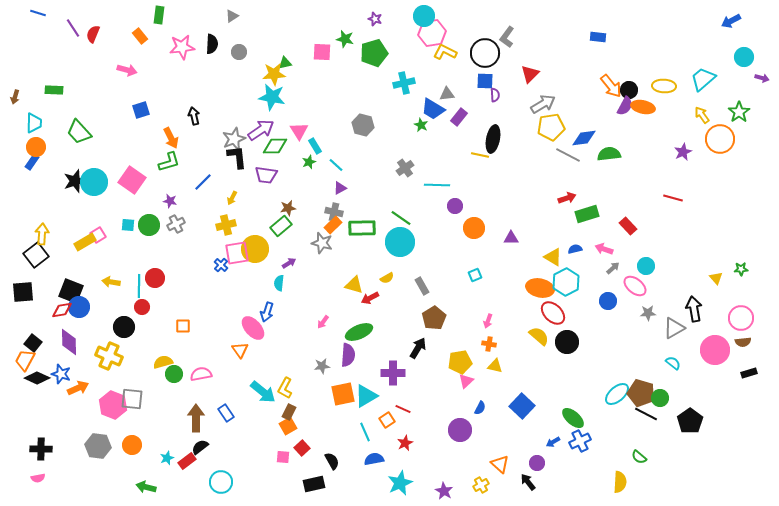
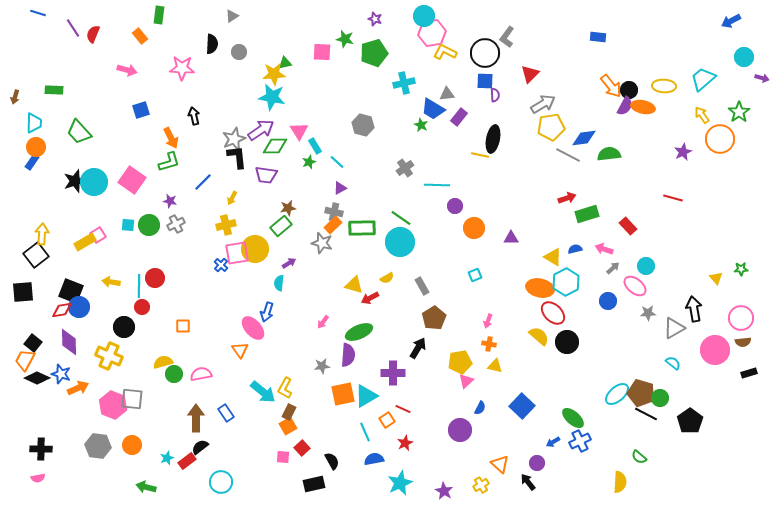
pink star at (182, 47): moved 21 px down; rotated 10 degrees clockwise
cyan line at (336, 165): moved 1 px right, 3 px up
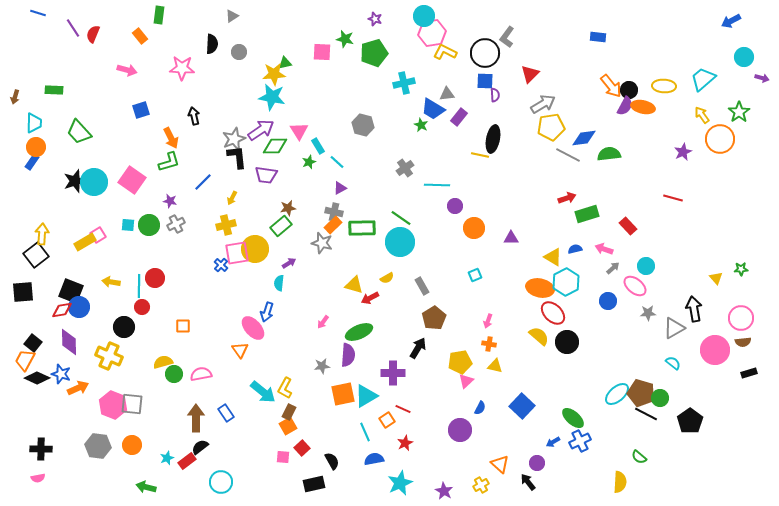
cyan rectangle at (315, 146): moved 3 px right
gray square at (132, 399): moved 5 px down
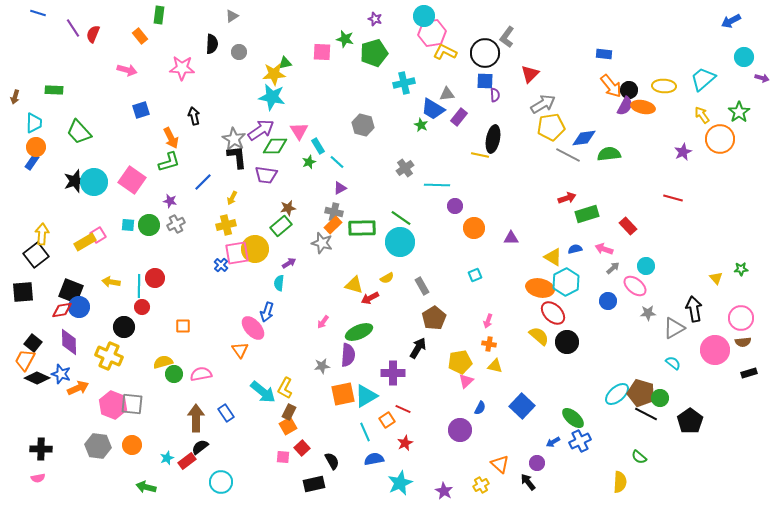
blue rectangle at (598, 37): moved 6 px right, 17 px down
gray star at (234, 139): rotated 20 degrees counterclockwise
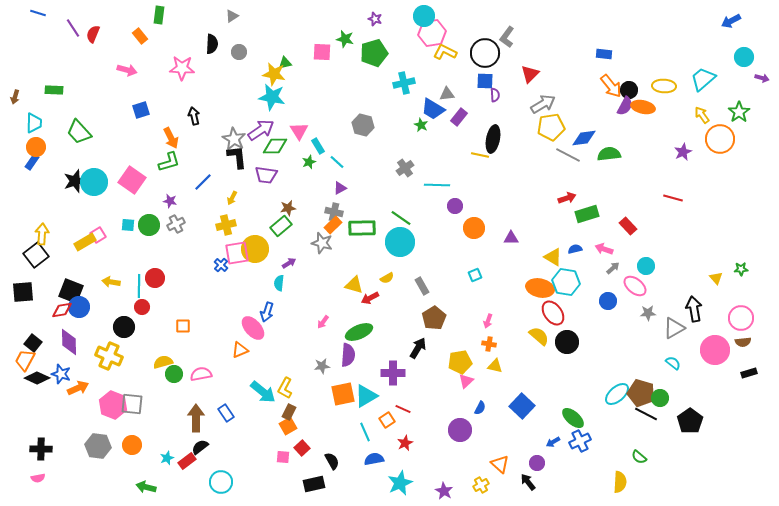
yellow star at (274, 74): rotated 15 degrees clockwise
cyan hexagon at (566, 282): rotated 24 degrees counterclockwise
red ellipse at (553, 313): rotated 10 degrees clockwise
orange triangle at (240, 350): rotated 42 degrees clockwise
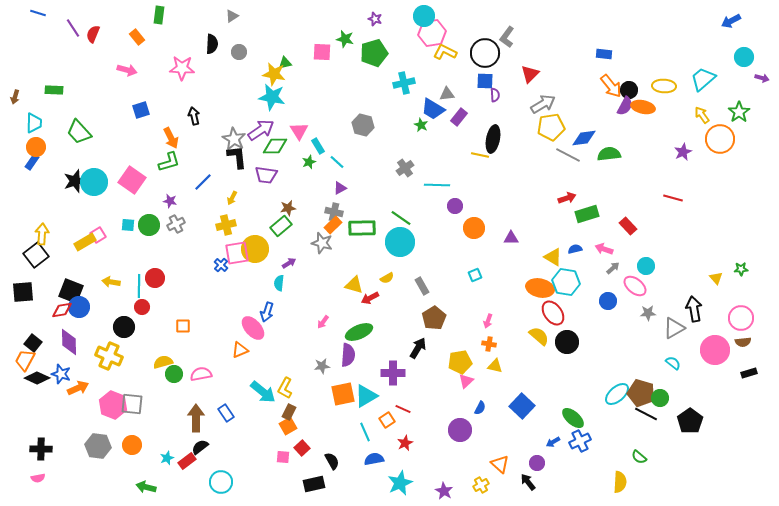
orange rectangle at (140, 36): moved 3 px left, 1 px down
